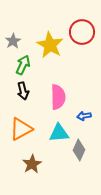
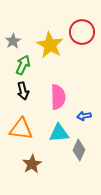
orange triangle: rotated 35 degrees clockwise
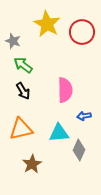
gray star: rotated 21 degrees counterclockwise
yellow star: moved 3 px left, 21 px up
green arrow: rotated 78 degrees counterclockwise
black arrow: rotated 18 degrees counterclockwise
pink semicircle: moved 7 px right, 7 px up
orange triangle: rotated 20 degrees counterclockwise
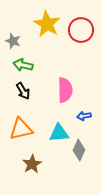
red circle: moved 1 px left, 2 px up
green arrow: rotated 24 degrees counterclockwise
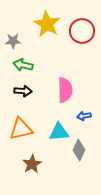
red circle: moved 1 px right, 1 px down
gray star: rotated 21 degrees counterclockwise
black arrow: rotated 54 degrees counterclockwise
cyan triangle: moved 1 px up
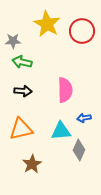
green arrow: moved 1 px left, 3 px up
blue arrow: moved 2 px down
cyan triangle: moved 2 px right, 1 px up
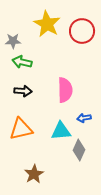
brown star: moved 2 px right, 10 px down
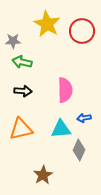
cyan triangle: moved 2 px up
brown star: moved 9 px right, 1 px down
